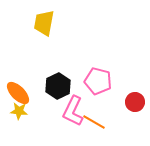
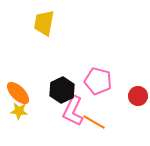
black hexagon: moved 4 px right, 4 px down
red circle: moved 3 px right, 6 px up
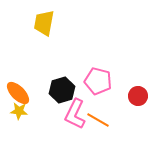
black hexagon: rotated 10 degrees clockwise
pink L-shape: moved 2 px right, 3 px down
orange line: moved 4 px right, 2 px up
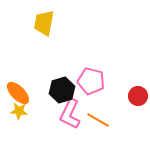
pink pentagon: moved 7 px left
pink L-shape: moved 5 px left
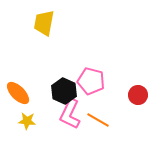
black hexagon: moved 2 px right, 1 px down; rotated 20 degrees counterclockwise
red circle: moved 1 px up
yellow star: moved 8 px right, 10 px down
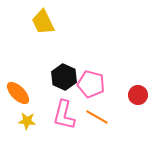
yellow trapezoid: moved 1 px left, 1 px up; rotated 36 degrees counterclockwise
pink pentagon: moved 3 px down
black hexagon: moved 14 px up
pink L-shape: moved 6 px left, 1 px down; rotated 12 degrees counterclockwise
orange line: moved 1 px left, 3 px up
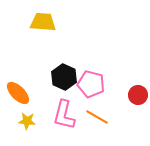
yellow trapezoid: rotated 120 degrees clockwise
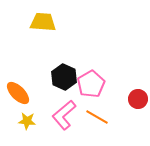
pink pentagon: rotated 28 degrees clockwise
red circle: moved 4 px down
pink L-shape: rotated 36 degrees clockwise
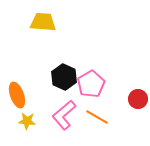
orange ellipse: moved 1 px left, 2 px down; rotated 25 degrees clockwise
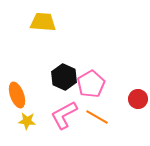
pink L-shape: rotated 12 degrees clockwise
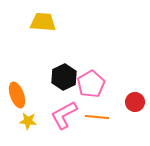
black hexagon: rotated 10 degrees clockwise
red circle: moved 3 px left, 3 px down
orange line: rotated 25 degrees counterclockwise
yellow star: moved 1 px right
